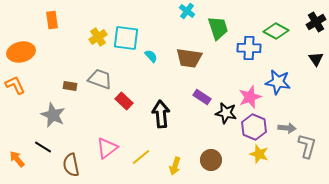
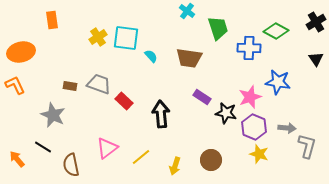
gray trapezoid: moved 1 px left, 5 px down
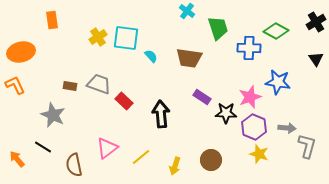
black star: rotated 10 degrees counterclockwise
brown semicircle: moved 3 px right
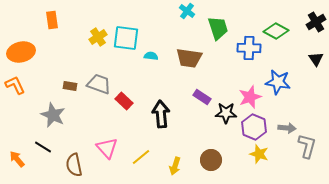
cyan semicircle: rotated 40 degrees counterclockwise
pink triangle: rotated 35 degrees counterclockwise
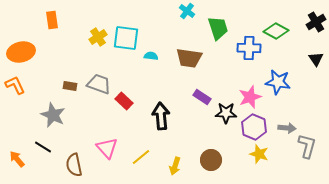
black arrow: moved 2 px down
